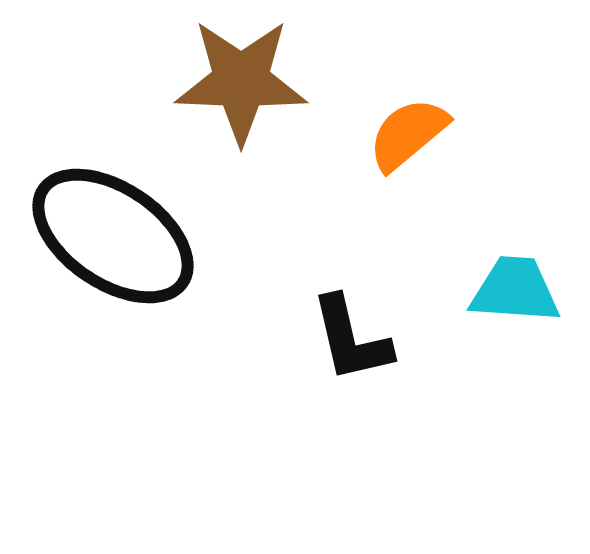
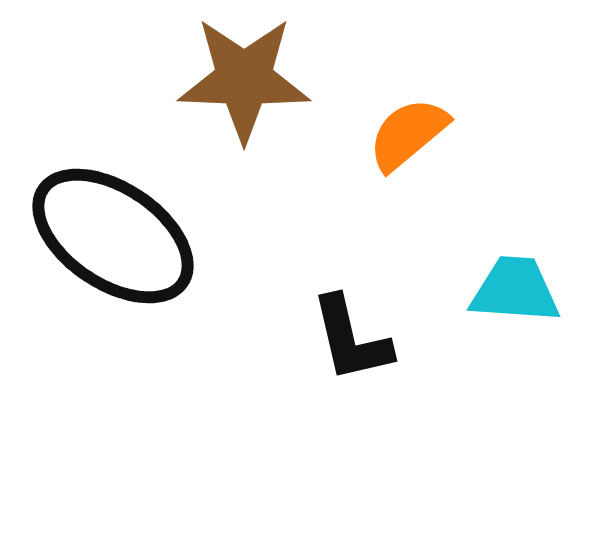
brown star: moved 3 px right, 2 px up
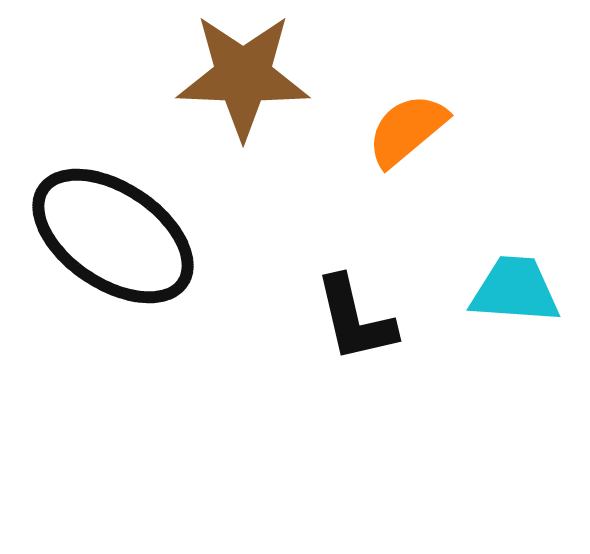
brown star: moved 1 px left, 3 px up
orange semicircle: moved 1 px left, 4 px up
black L-shape: moved 4 px right, 20 px up
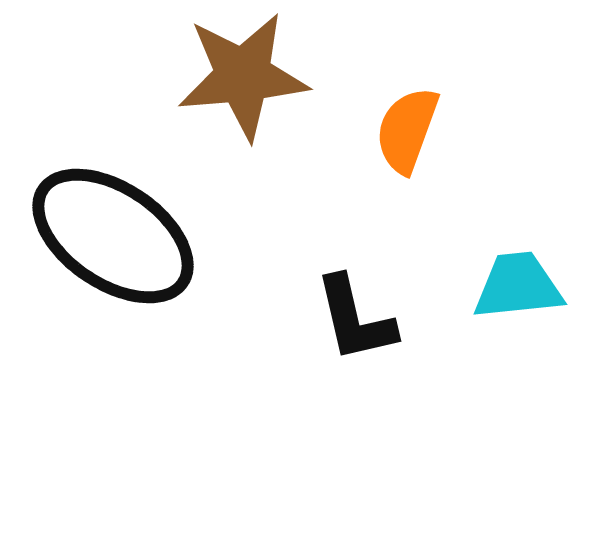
brown star: rotated 7 degrees counterclockwise
orange semicircle: rotated 30 degrees counterclockwise
cyan trapezoid: moved 3 px right, 4 px up; rotated 10 degrees counterclockwise
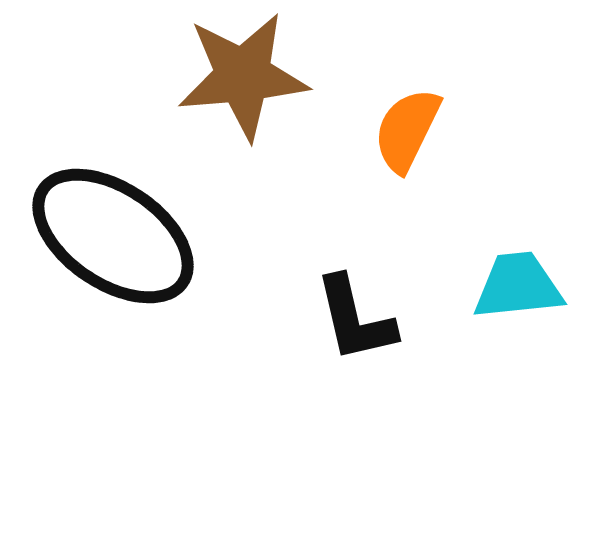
orange semicircle: rotated 6 degrees clockwise
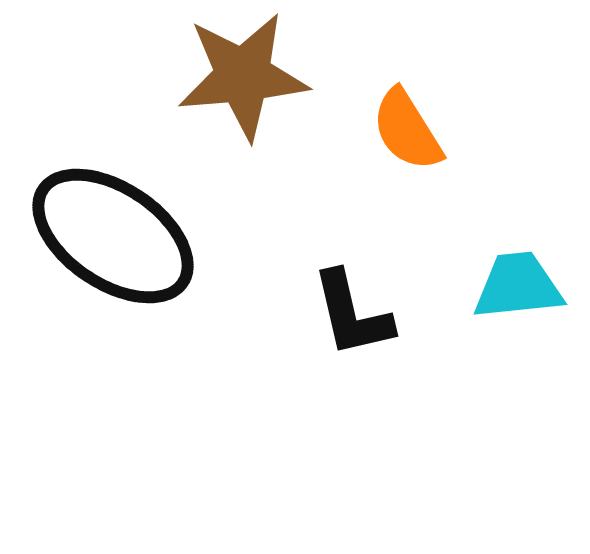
orange semicircle: rotated 58 degrees counterclockwise
black L-shape: moved 3 px left, 5 px up
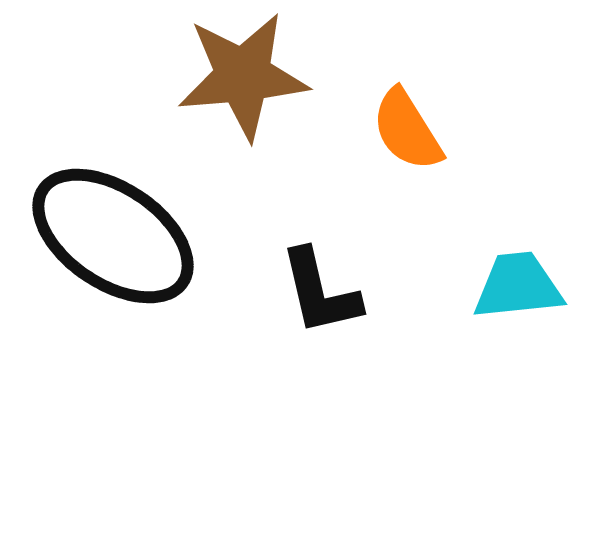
black L-shape: moved 32 px left, 22 px up
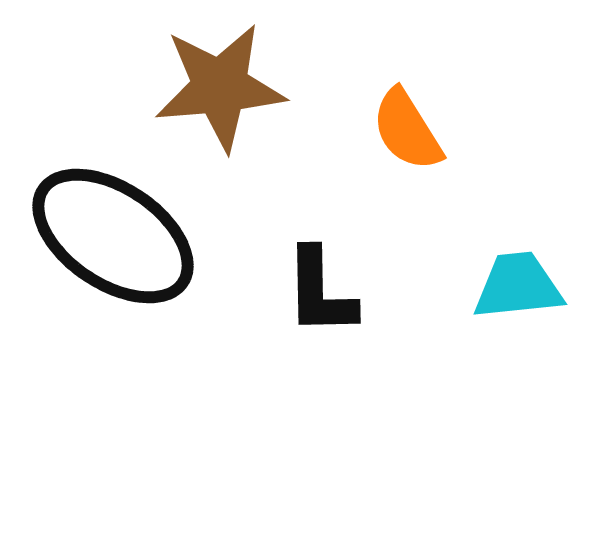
brown star: moved 23 px left, 11 px down
black L-shape: rotated 12 degrees clockwise
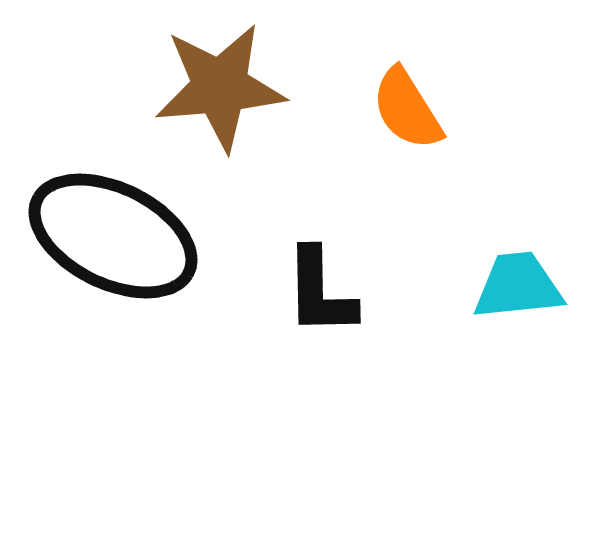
orange semicircle: moved 21 px up
black ellipse: rotated 8 degrees counterclockwise
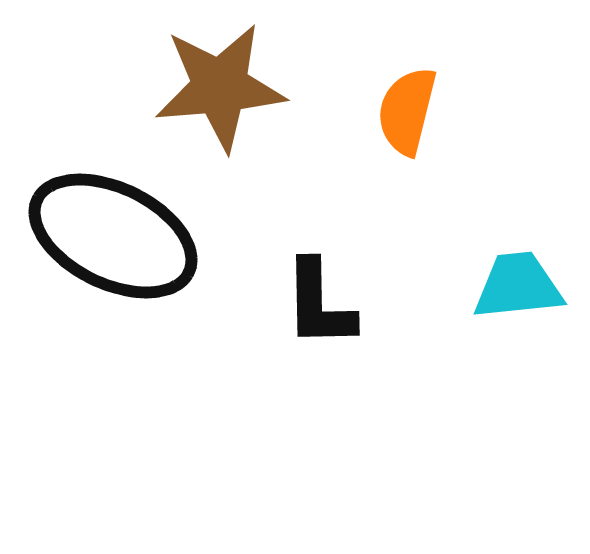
orange semicircle: moved 2 px down; rotated 46 degrees clockwise
black L-shape: moved 1 px left, 12 px down
